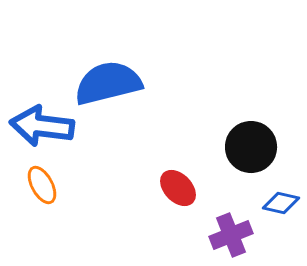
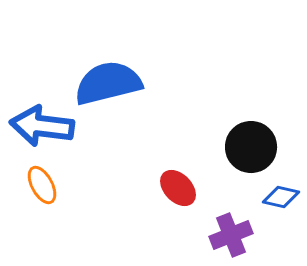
blue diamond: moved 6 px up
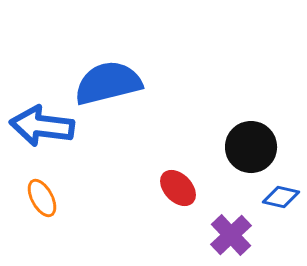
orange ellipse: moved 13 px down
purple cross: rotated 21 degrees counterclockwise
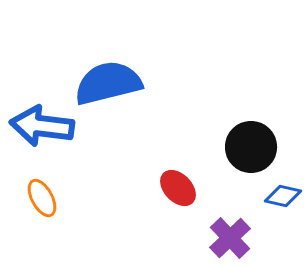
blue diamond: moved 2 px right, 1 px up
purple cross: moved 1 px left, 3 px down
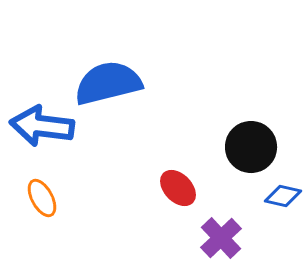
purple cross: moved 9 px left
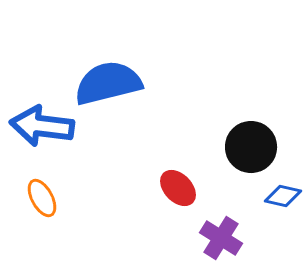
purple cross: rotated 15 degrees counterclockwise
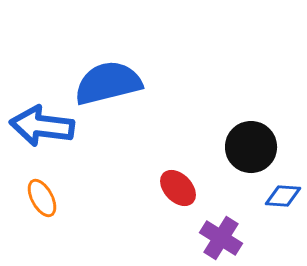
blue diamond: rotated 9 degrees counterclockwise
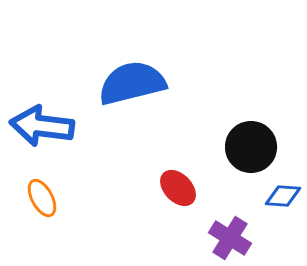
blue semicircle: moved 24 px right
purple cross: moved 9 px right
